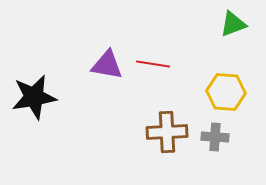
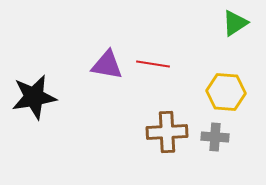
green triangle: moved 2 px right, 1 px up; rotated 12 degrees counterclockwise
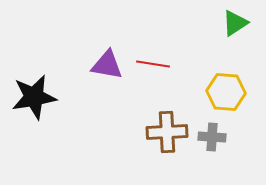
gray cross: moved 3 px left
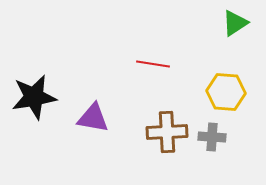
purple triangle: moved 14 px left, 53 px down
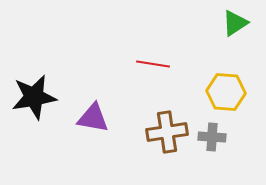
brown cross: rotated 6 degrees counterclockwise
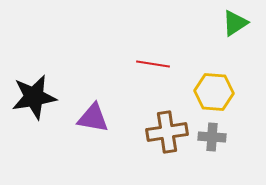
yellow hexagon: moved 12 px left
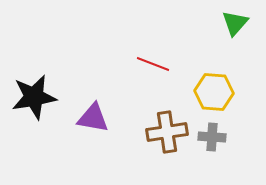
green triangle: rotated 16 degrees counterclockwise
red line: rotated 12 degrees clockwise
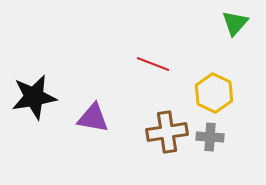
yellow hexagon: moved 1 px down; rotated 21 degrees clockwise
gray cross: moved 2 px left
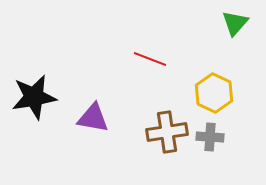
red line: moved 3 px left, 5 px up
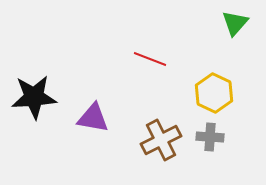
black star: rotated 6 degrees clockwise
brown cross: moved 6 px left, 8 px down; rotated 18 degrees counterclockwise
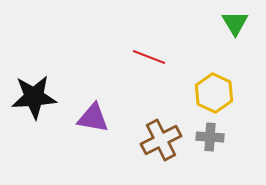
green triangle: rotated 12 degrees counterclockwise
red line: moved 1 px left, 2 px up
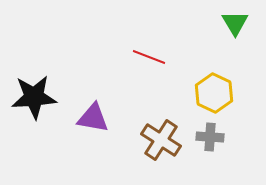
brown cross: rotated 30 degrees counterclockwise
